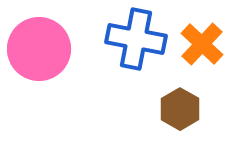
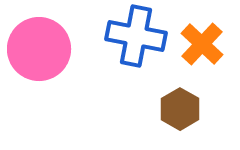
blue cross: moved 3 px up
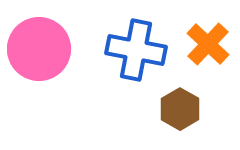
blue cross: moved 14 px down
orange cross: moved 6 px right
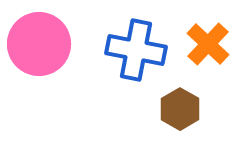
pink circle: moved 5 px up
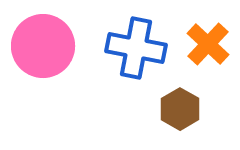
pink circle: moved 4 px right, 2 px down
blue cross: moved 2 px up
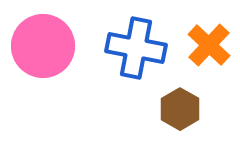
orange cross: moved 1 px right, 1 px down
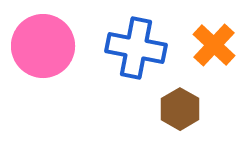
orange cross: moved 5 px right
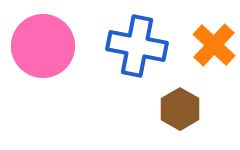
blue cross: moved 1 px right, 2 px up
